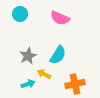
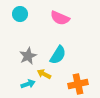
orange cross: moved 3 px right
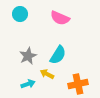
yellow arrow: moved 3 px right
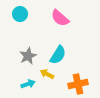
pink semicircle: rotated 18 degrees clockwise
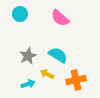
cyan semicircle: rotated 90 degrees counterclockwise
orange cross: moved 2 px left, 4 px up
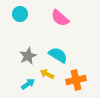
cyan arrow: rotated 16 degrees counterclockwise
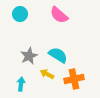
pink semicircle: moved 1 px left, 3 px up
gray star: moved 1 px right
orange cross: moved 2 px left, 1 px up
cyan arrow: moved 7 px left; rotated 48 degrees counterclockwise
